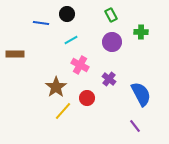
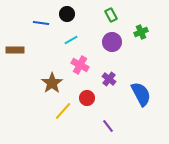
green cross: rotated 24 degrees counterclockwise
brown rectangle: moved 4 px up
brown star: moved 4 px left, 4 px up
purple line: moved 27 px left
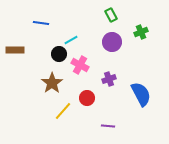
black circle: moved 8 px left, 40 px down
purple cross: rotated 32 degrees clockwise
purple line: rotated 48 degrees counterclockwise
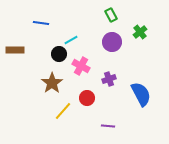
green cross: moved 1 px left; rotated 16 degrees counterclockwise
pink cross: moved 1 px right, 1 px down
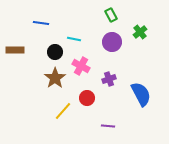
cyan line: moved 3 px right, 1 px up; rotated 40 degrees clockwise
black circle: moved 4 px left, 2 px up
brown star: moved 3 px right, 5 px up
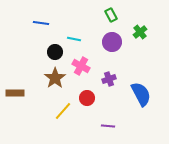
brown rectangle: moved 43 px down
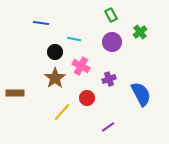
yellow line: moved 1 px left, 1 px down
purple line: moved 1 px down; rotated 40 degrees counterclockwise
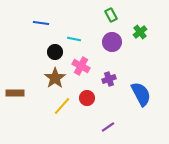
yellow line: moved 6 px up
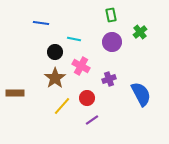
green rectangle: rotated 16 degrees clockwise
purple line: moved 16 px left, 7 px up
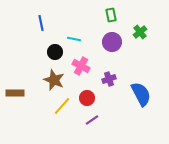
blue line: rotated 70 degrees clockwise
brown star: moved 1 px left, 2 px down; rotated 15 degrees counterclockwise
